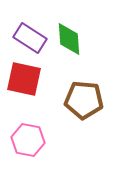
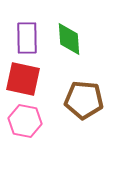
purple rectangle: moved 3 px left; rotated 56 degrees clockwise
red square: moved 1 px left
pink hexagon: moved 3 px left, 19 px up
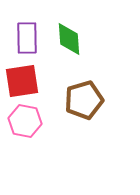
red square: moved 1 px left, 2 px down; rotated 21 degrees counterclockwise
brown pentagon: rotated 21 degrees counterclockwise
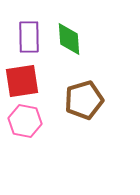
purple rectangle: moved 2 px right, 1 px up
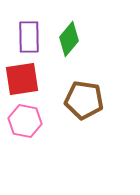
green diamond: rotated 44 degrees clockwise
red square: moved 2 px up
brown pentagon: rotated 24 degrees clockwise
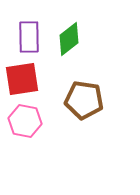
green diamond: rotated 12 degrees clockwise
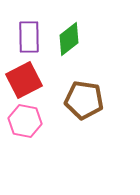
red square: moved 2 px right, 1 px down; rotated 18 degrees counterclockwise
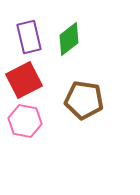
purple rectangle: rotated 12 degrees counterclockwise
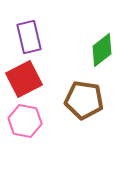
green diamond: moved 33 px right, 11 px down
red square: moved 1 px up
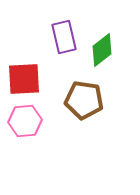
purple rectangle: moved 35 px right
red square: rotated 24 degrees clockwise
pink hexagon: rotated 16 degrees counterclockwise
